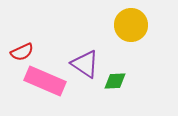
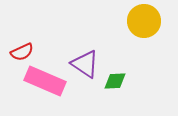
yellow circle: moved 13 px right, 4 px up
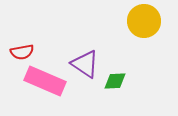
red semicircle: rotated 15 degrees clockwise
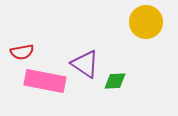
yellow circle: moved 2 px right, 1 px down
pink rectangle: rotated 12 degrees counterclockwise
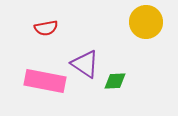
red semicircle: moved 24 px right, 24 px up
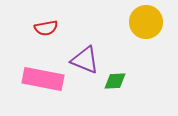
purple triangle: moved 4 px up; rotated 12 degrees counterclockwise
pink rectangle: moved 2 px left, 2 px up
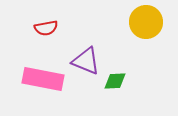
purple triangle: moved 1 px right, 1 px down
